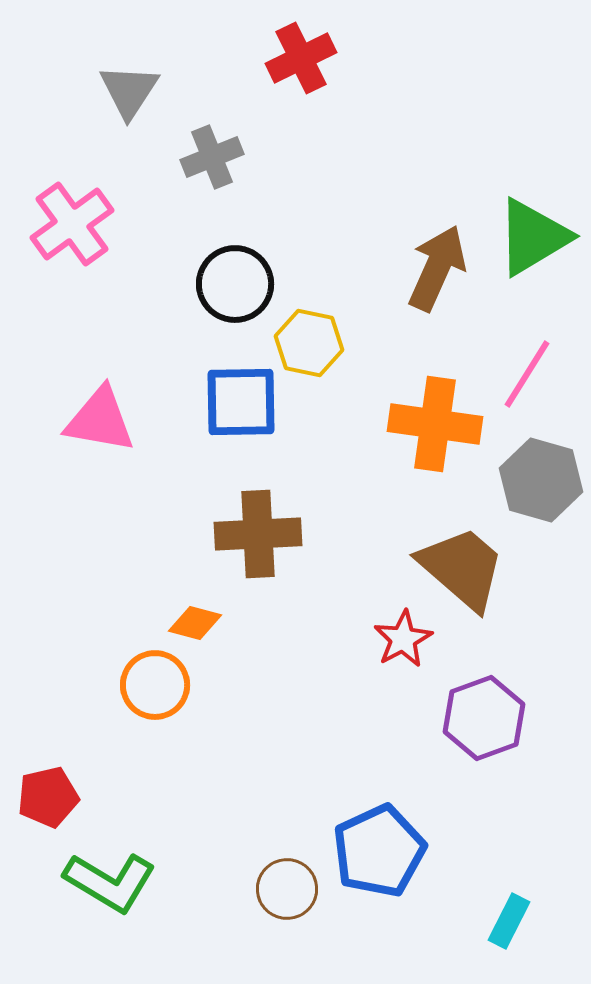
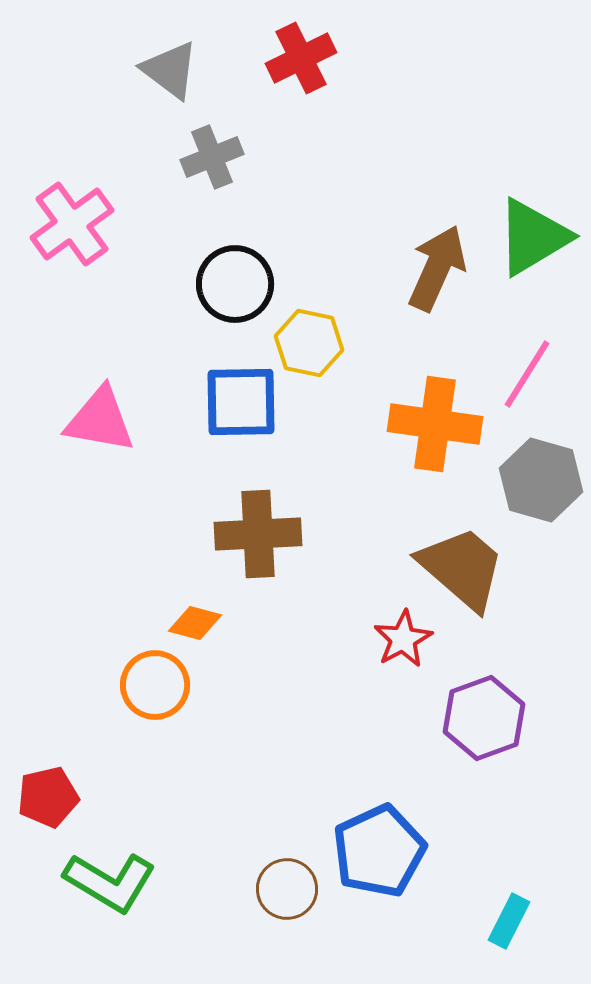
gray triangle: moved 41 px right, 21 px up; rotated 26 degrees counterclockwise
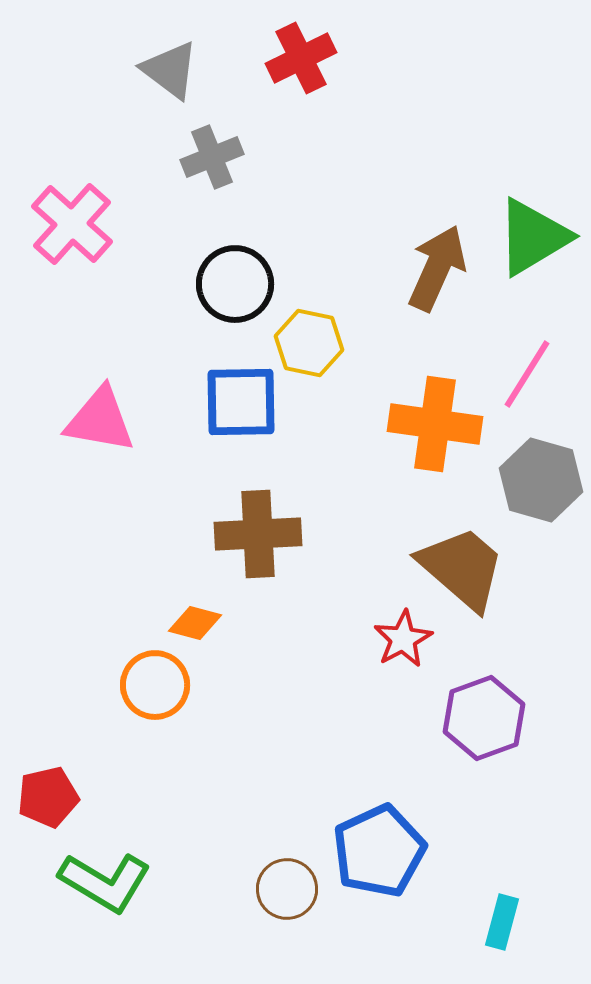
pink cross: rotated 12 degrees counterclockwise
green L-shape: moved 5 px left
cyan rectangle: moved 7 px left, 1 px down; rotated 12 degrees counterclockwise
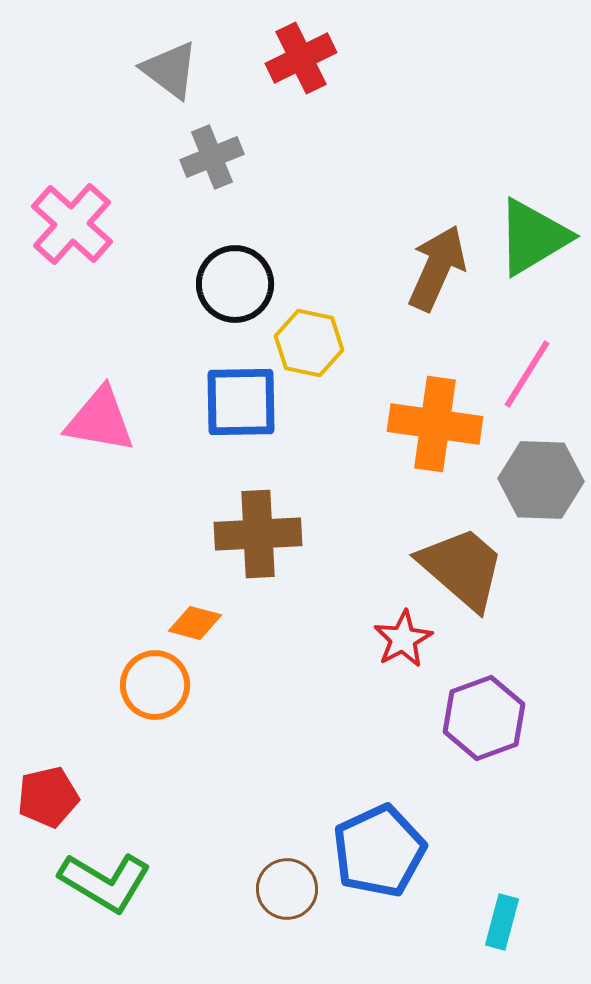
gray hexagon: rotated 14 degrees counterclockwise
